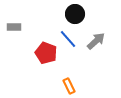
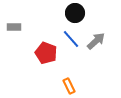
black circle: moved 1 px up
blue line: moved 3 px right
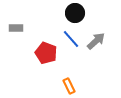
gray rectangle: moved 2 px right, 1 px down
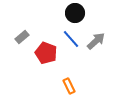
gray rectangle: moved 6 px right, 9 px down; rotated 40 degrees counterclockwise
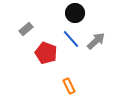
gray rectangle: moved 4 px right, 8 px up
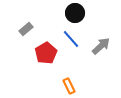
gray arrow: moved 5 px right, 5 px down
red pentagon: rotated 20 degrees clockwise
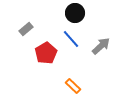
orange rectangle: moved 4 px right; rotated 21 degrees counterclockwise
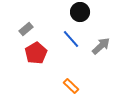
black circle: moved 5 px right, 1 px up
red pentagon: moved 10 px left
orange rectangle: moved 2 px left
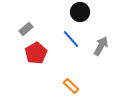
gray arrow: rotated 18 degrees counterclockwise
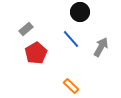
gray arrow: moved 1 px down
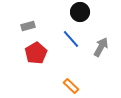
gray rectangle: moved 2 px right, 3 px up; rotated 24 degrees clockwise
